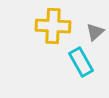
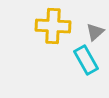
cyan rectangle: moved 5 px right, 2 px up
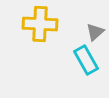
yellow cross: moved 13 px left, 2 px up
